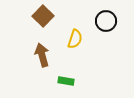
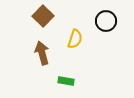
brown arrow: moved 2 px up
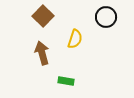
black circle: moved 4 px up
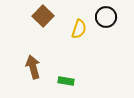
yellow semicircle: moved 4 px right, 10 px up
brown arrow: moved 9 px left, 14 px down
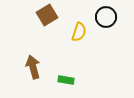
brown square: moved 4 px right, 1 px up; rotated 15 degrees clockwise
yellow semicircle: moved 3 px down
green rectangle: moved 1 px up
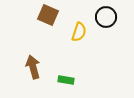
brown square: moved 1 px right; rotated 35 degrees counterclockwise
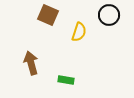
black circle: moved 3 px right, 2 px up
brown arrow: moved 2 px left, 4 px up
